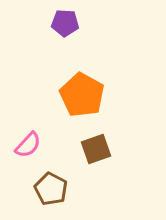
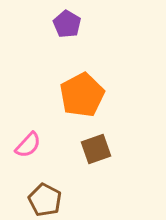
purple pentagon: moved 2 px right, 1 px down; rotated 28 degrees clockwise
orange pentagon: rotated 15 degrees clockwise
brown pentagon: moved 6 px left, 11 px down
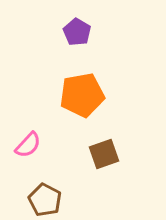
purple pentagon: moved 10 px right, 8 px down
orange pentagon: rotated 18 degrees clockwise
brown square: moved 8 px right, 5 px down
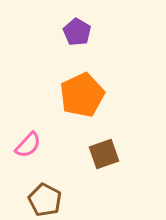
orange pentagon: rotated 15 degrees counterclockwise
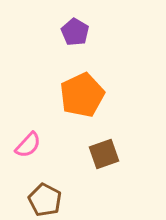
purple pentagon: moved 2 px left
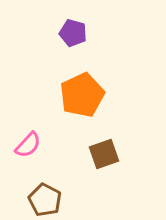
purple pentagon: moved 2 px left, 1 px down; rotated 16 degrees counterclockwise
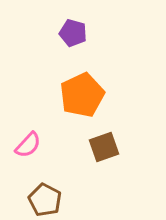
brown square: moved 7 px up
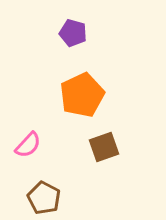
brown pentagon: moved 1 px left, 2 px up
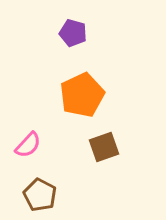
brown pentagon: moved 4 px left, 3 px up
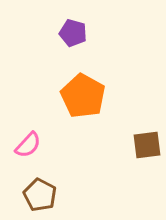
orange pentagon: moved 1 px right, 1 px down; rotated 18 degrees counterclockwise
brown square: moved 43 px right, 2 px up; rotated 12 degrees clockwise
